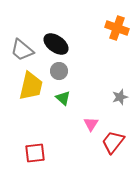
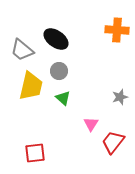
orange cross: moved 2 px down; rotated 15 degrees counterclockwise
black ellipse: moved 5 px up
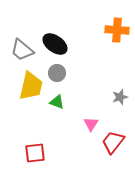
black ellipse: moved 1 px left, 5 px down
gray circle: moved 2 px left, 2 px down
green triangle: moved 6 px left, 4 px down; rotated 21 degrees counterclockwise
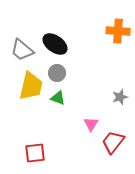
orange cross: moved 1 px right, 1 px down
green triangle: moved 1 px right, 4 px up
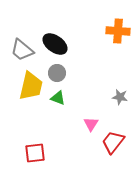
gray star: rotated 28 degrees clockwise
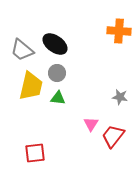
orange cross: moved 1 px right
green triangle: rotated 14 degrees counterclockwise
red trapezoid: moved 6 px up
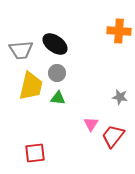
gray trapezoid: moved 1 px left; rotated 45 degrees counterclockwise
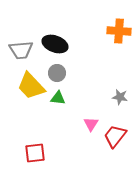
black ellipse: rotated 15 degrees counterclockwise
yellow trapezoid: rotated 124 degrees clockwise
red trapezoid: moved 2 px right
